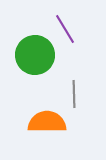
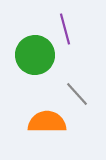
purple line: rotated 16 degrees clockwise
gray line: moved 3 px right; rotated 40 degrees counterclockwise
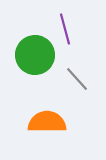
gray line: moved 15 px up
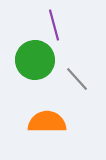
purple line: moved 11 px left, 4 px up
green circle: moved 5 px down
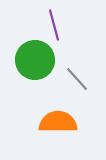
orange semicircle: moved 11 px right
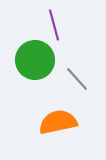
orange semicircle: rotated 12 degrees counterclockwise
